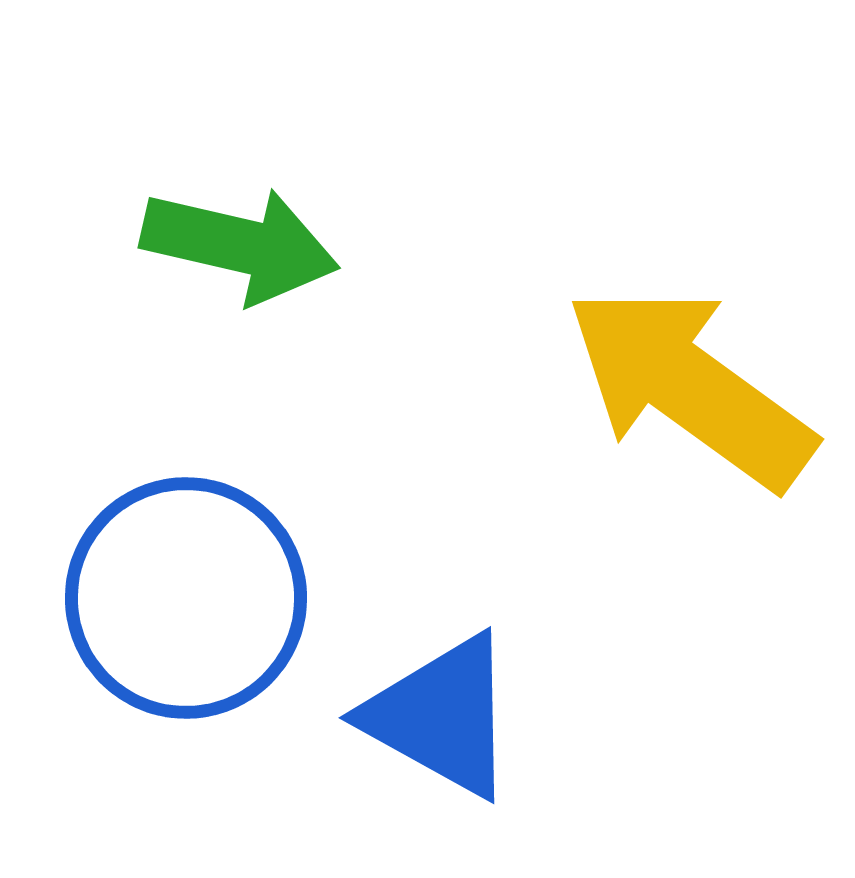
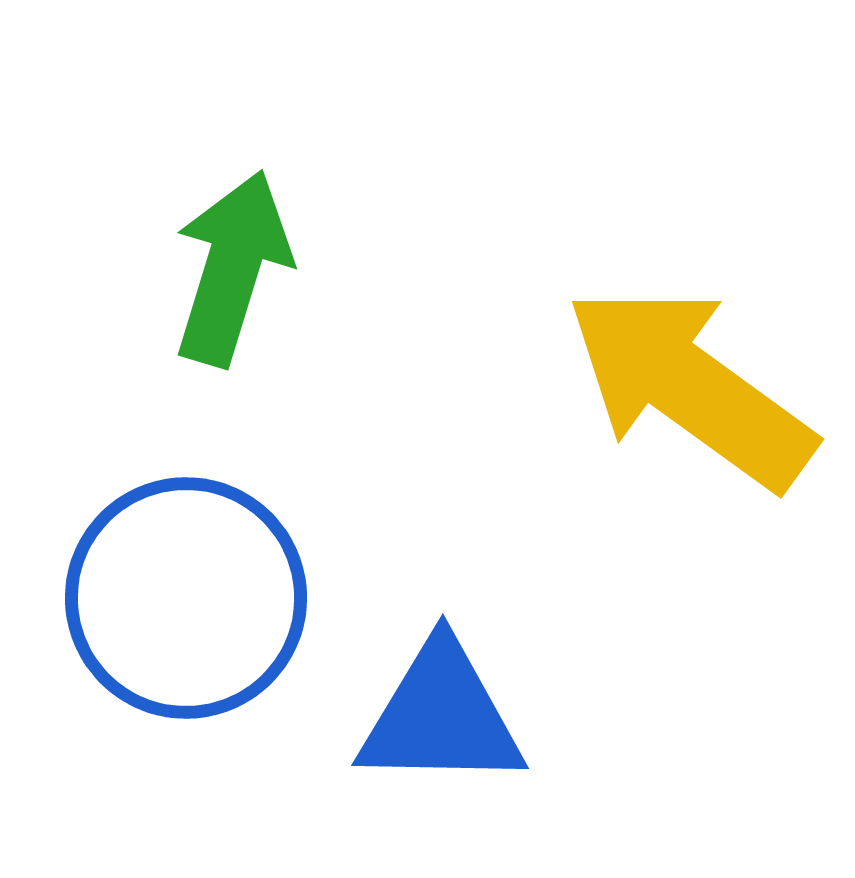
green arrow: moved 8 px left, 23 px down; rotated 86 degrees counterclockwise
blue triangle: rotated 28 degrees counterclockwise
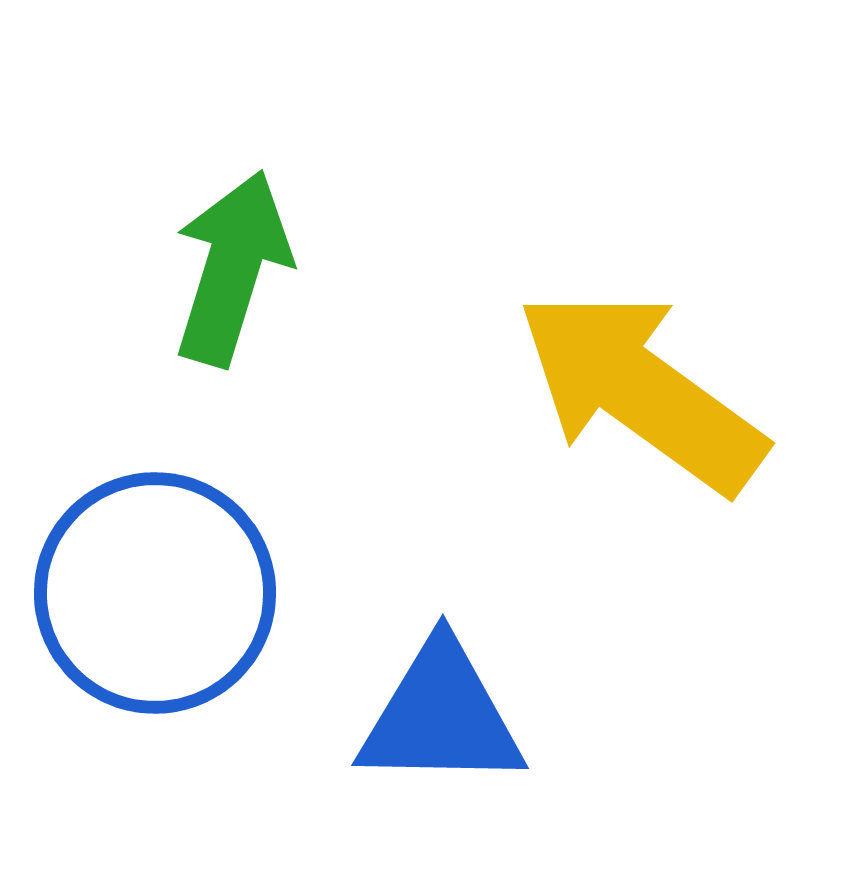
yellow arrow: moved 49 px left, 4 px down
blue circle: moved 31 px left, 5 px up
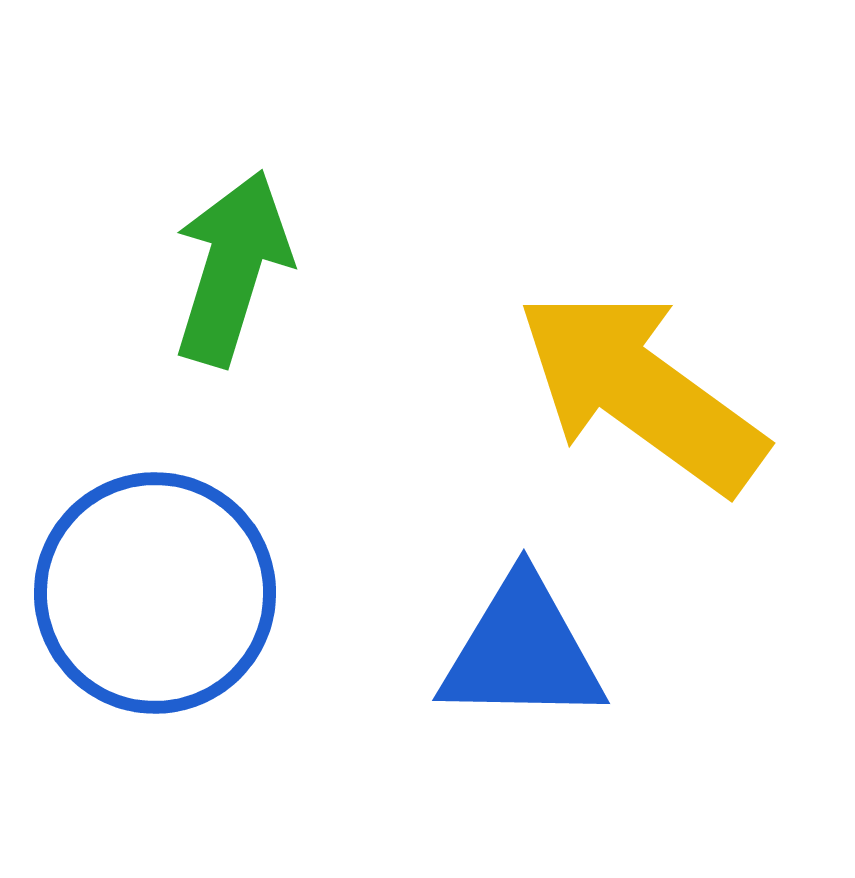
blue triangle: moved 81 px right, 65 px up
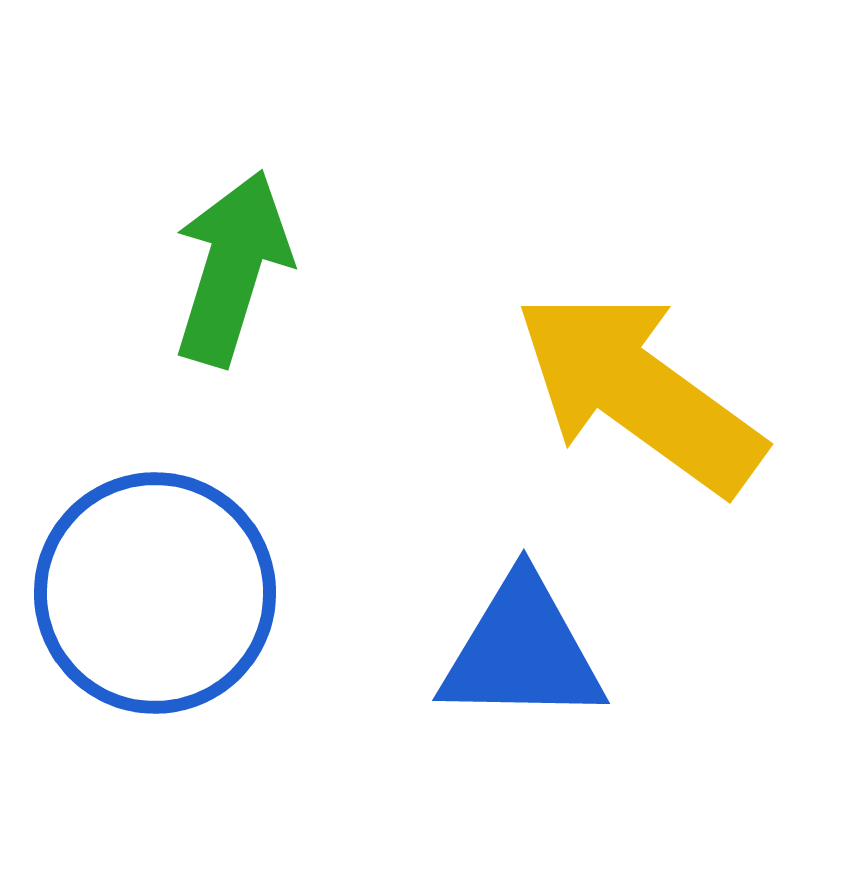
yellow arrow: moved 2 px left, 1 px down
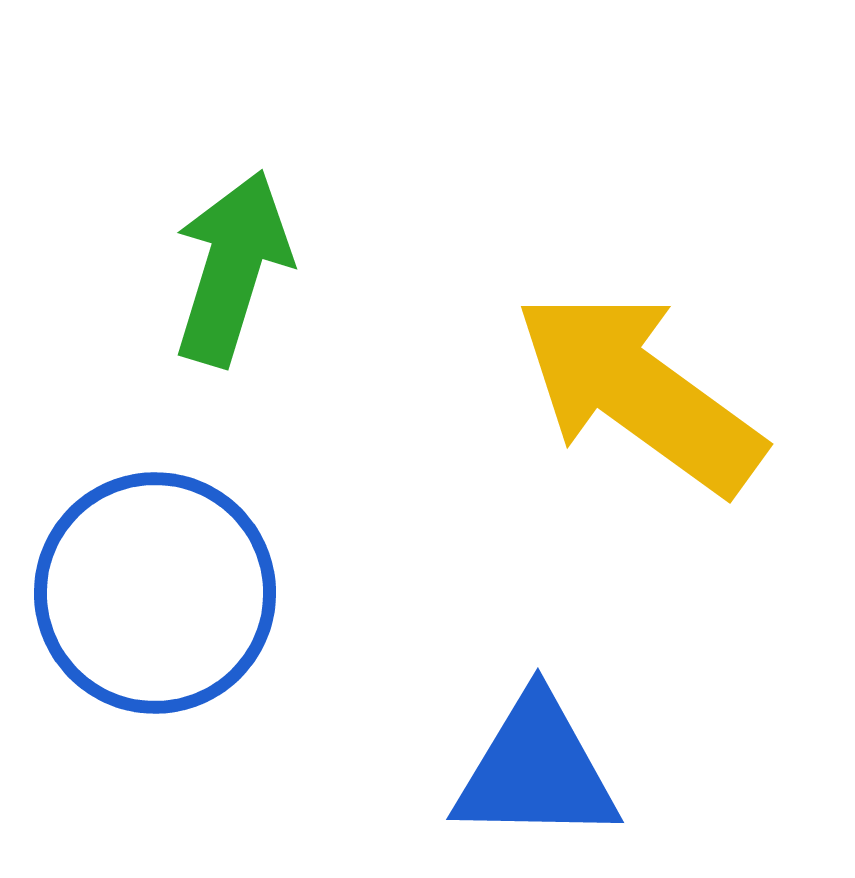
blue triangle: moved 14 px right, 119 px down
